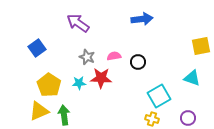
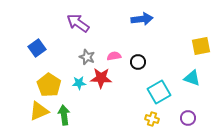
cyan square: moved 4 px up
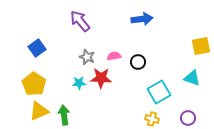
purple arrow: moved 2 px right, 2 px up; rotated 15 degrees clockwise
yellow pentagon: moved 15 px left, 1 px up
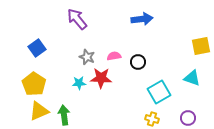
purple arrow: moved 3 px left, 2 px up
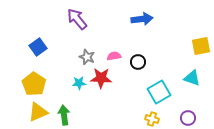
blue square: moved 1 px right, 1 px up
yellow triangle: moved 1 px left, 1 px down
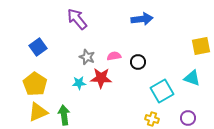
yellow pentagon: moved 1 px right
cyan square: moved 3 px right, 1 px up
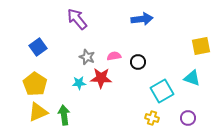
yellow cross: moved 1 px up
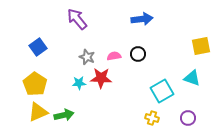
black circle: moved 8 px up
green arrow: rotated 84 degrees clockwise
